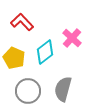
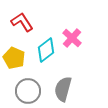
red L-shape: rotated 10 degrees clockwise
cyan diamond: moved 1 px right, 2 px up
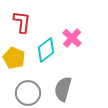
red L-shape: rotated 40 degrees clockwise
gray circle: moved 2 px down
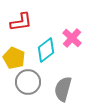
red L-shape: moved 1 px left; rotated 75 degrees clockwise
gray circle: moved 11 px up
